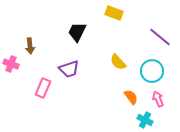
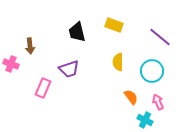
yellow rectangle: moved 12 px down
black trapezoid: rotated 40 degrees counterclockwise
yellow semicircle: rotated 42 degrees clockwise
pink arrow: moved 3 px down
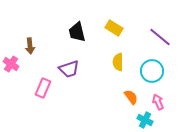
yellow rectangle: moved 3 px down; rotated 12 degrees clockwise
pink cross: rotated 14 degrees clockwise
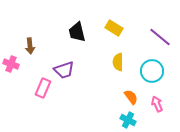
pink cross: rotated 14 degrees counterclockwise
purple trapezoid: moved 5 px left, 1 px down
pink arrow: moved 1 px left, 2 px down
cyan cross: moved 17 px left
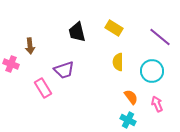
pink rectangle: rotated 54 degrees counterclockwise
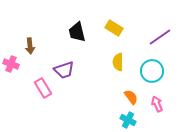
purple line: rotated 75 degrees counterclockwise
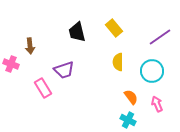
yellow rectangle: rotated 18 degrees clockwise
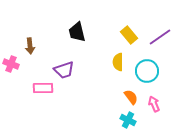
yellow rectangle: moved 15 px right, 7 px down
cyan circle: moved 5 px left
pink rectangle: rotated 60 degrees counterclockwise
pink arrow: moved 3 px left
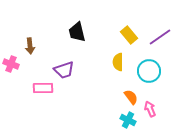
cyan circle: moved 2 px right
pink arrow: moved 4 px left, 5 px down
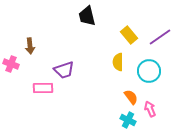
black trapezoid: moved 10 px right, 16 px up
